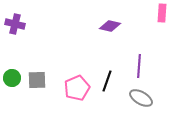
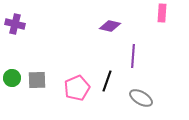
purple line: moved 6 px left, 10 px up
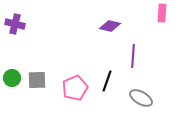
pink pentagon: moved 2 px left
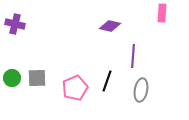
gray square: moved 2 px up
gray ellipse: moved 8 px up; rotated 70 degrees clockwise
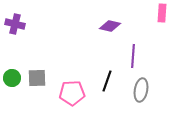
pink pentagon: moved 3 px left, 5 px down; rotated 20 degrees clockwise
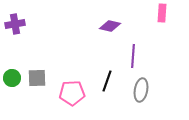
purple cross: rotated 24 degrees counterclockwise
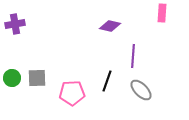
gray ellipse: rotated 55 degrees counterclockwise
